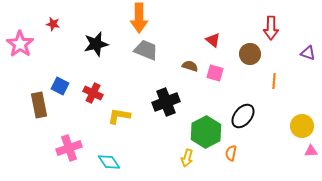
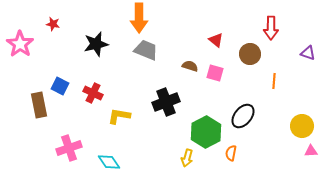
red triangle: moved 3 px right
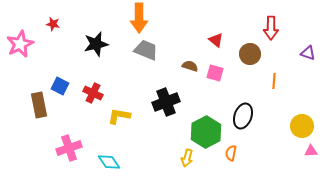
pink star: rotated 12 degrees clockwise
black ellipse: rotated 20 degrees counterclockwise
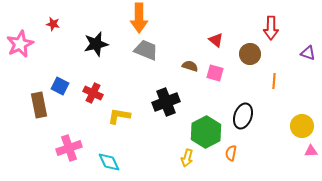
cyan diamond: rotated 10 degrees clockwise
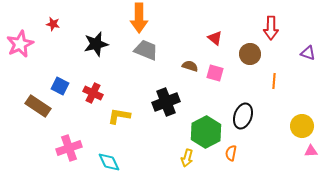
red triangle: moved 1 px left, 2 px up
brown rectangle: moved 1 px left, 1 px down; rotated 45 degrees counterclockwise
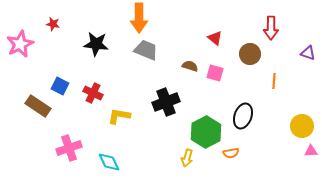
black star: rotated 20 degrees clockwise
orange semicircle: rotated 112 degrees counterclockwise
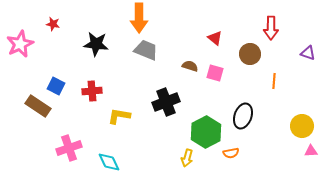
blue square: moved 4 px left
red cross: moved 1 px left, 2 px up; rotated 30 degrees counterclockwise
